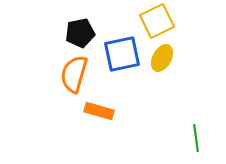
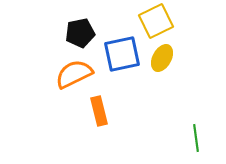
yellow square: moved 1 px left
orange semicircle: rotated 48 degrees clockwise
orange rectangle: rotated 60 degrees clockwise
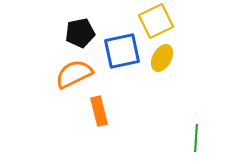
blue square: moved 3 px up
green line: rotated 12 degrees clockwise
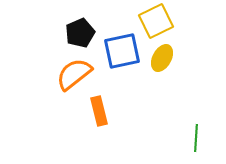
black pentagon: rotated 12 degrees counterclockwise
orange semicircle: rotated 12 degrees counterclockwise
